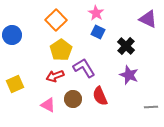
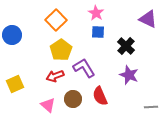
blue square: rotated 24 degrees counterclockwise
pink triangle: rotated 14 degrees clockwise
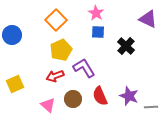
yellow pentagon: rotated 10 degrees clockwise
purple star: moved 21 px down
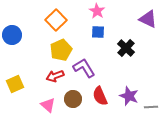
pink star: moved 1 px right, 2 px up
black cross: moved 2 px down
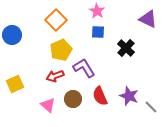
gray line: rotated 48 degrees clockwise
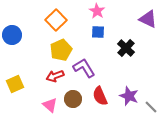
pink triangle: moved 2 px right
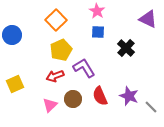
pink triangle: rotated 35 degrees clockwise
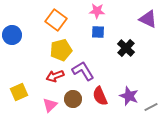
pink star: rotated 28 degrees counterclockwise
orange square: rotated 10 degrees counterclockwise
yellow pentagon: rotated 10 degrees clockwise
purple L-shape: moved 1 px left, 3 px down
yellow square: moved 4 px right, 8 px down
gray line: rotated 72 degrees counterclockwise
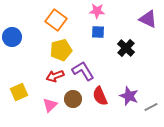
blue circle: moved 2 px down
